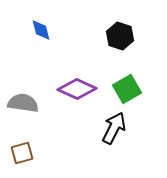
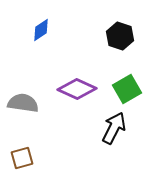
blue diamond: rotated 70 degrees clockwise
brown square: moved 5 px down
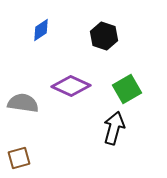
black hexagon: moved 16 px left
purple diamond: moved 6 px left, 3 px up
black arrow: rotated 12 degrees counterclockwise
brown square: moved 3 px left
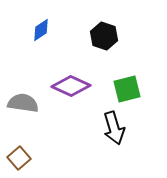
green square: rotated 16 degrees clockwise
black arrow: rotated 148 degrees clockwise
brown square: rotated 25 degrees counterclockwise
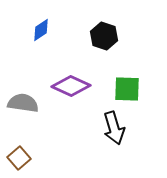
green square: rotated 16 degrees clockwise
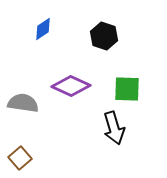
blue diamond: moved 2 px right, 1 px up
brown square: moved 1 px right
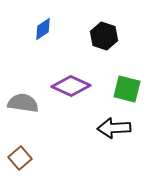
green square: rotated 12 degrees clockwise
black arrow: rotated 104 degrees clockwise
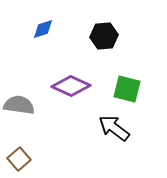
blue diamond: rotated 15 degrees clockwise
black hexagon: rotated 24 degrees counterclockwise
gray semicircle: moved 4 px left, 2 px down
black arrow: rotated 40 degrees clockwise
brown square: moved 1 px left, 1 px down
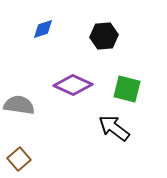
purple diamond: moved 2 px right, 1 px up
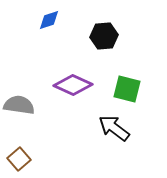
blue diamond: moved 6 px right, 9 px up
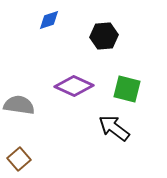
purple diamond: moved 1 px right, 1 px down
